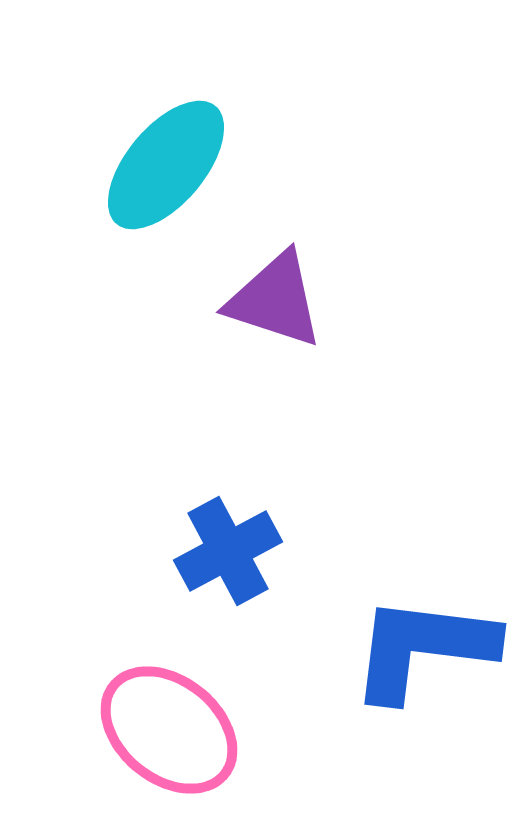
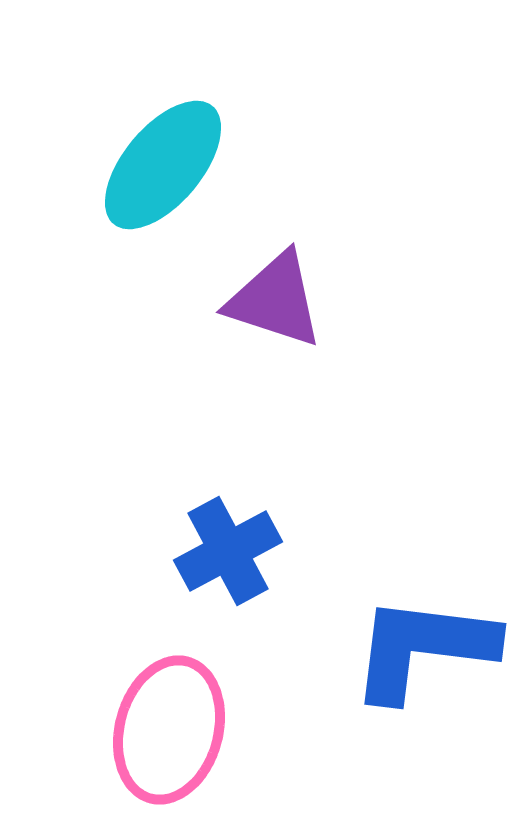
cyan ellipse: moved 3 px left
pink ellipse: rotated 66 degrees clockwise
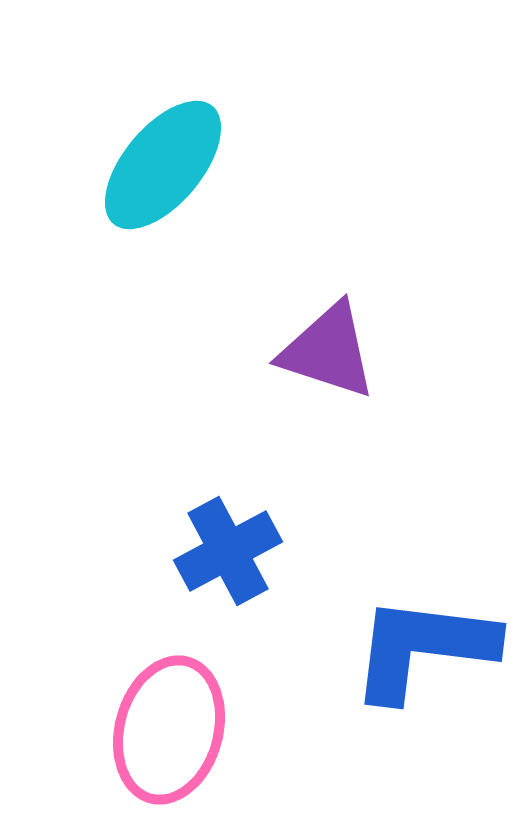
purple triangle: moved 53 px right, 51 px down
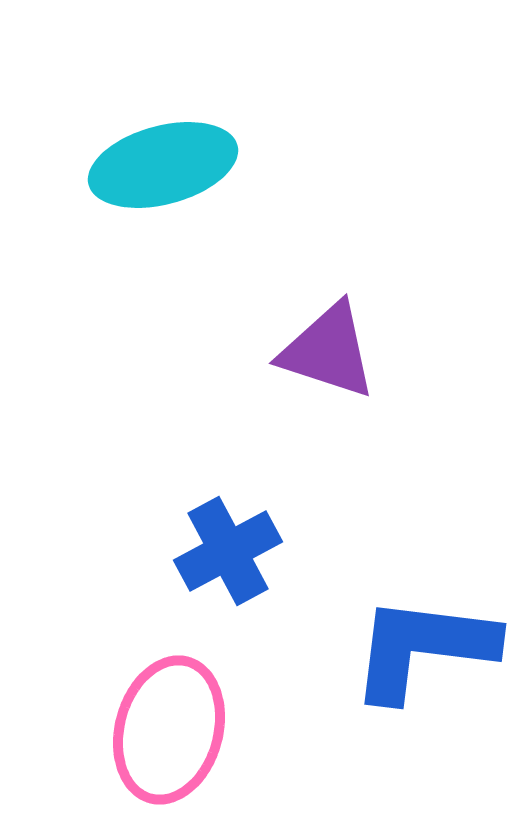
cyan ellipse: rotated 35 degrees clockwise
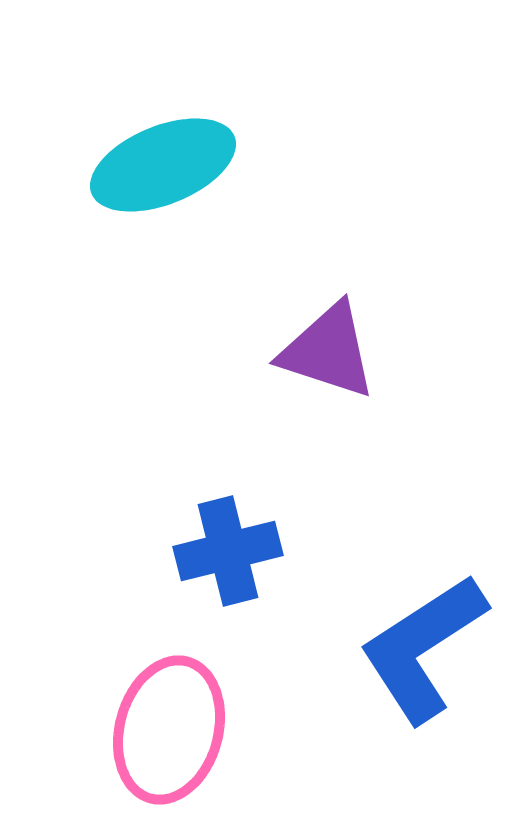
cyan ellipse: rotated 7 degrees counterclockwise
blue cross: rotated 14 degrees clockwise
blue L-shape: rotated 40 degrees counterclockwise
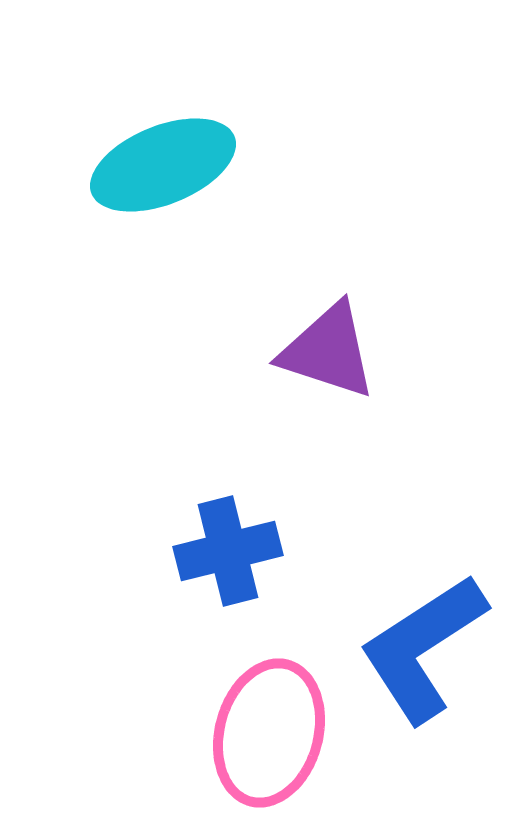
pink ellipse: moved 100 px right, 3 px down
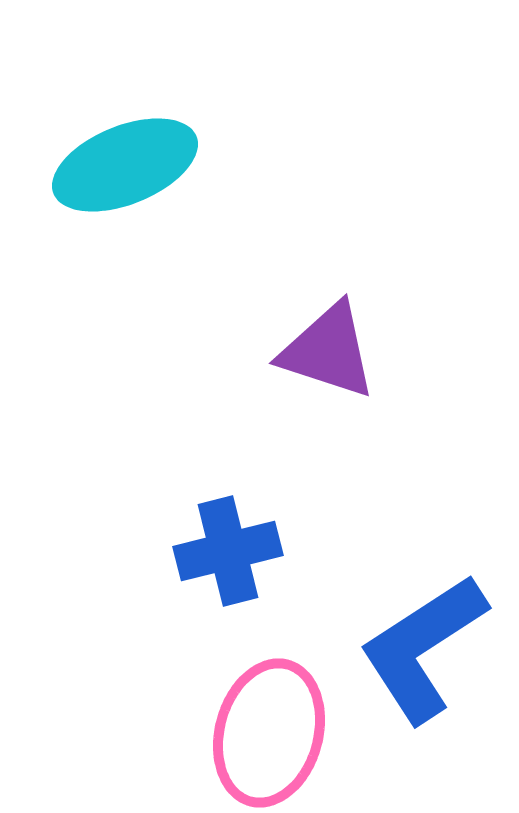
cyan ellipse: moved 38 px left
